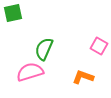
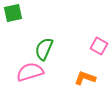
orange L-shape: moved 2 px right, 1 px down
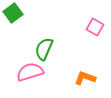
green square: rotated 24 degrees counterclockwise
pink square: moved 4 px left, 19 px up
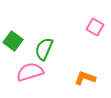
green square: moved 28 px down; rotated 18 degrees counterclockwise
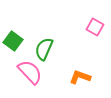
pink semicircle: rotated 64 degrees clockwise
orange L-shape: moved 5 px left, 1 px up
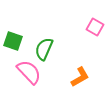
green square: rotated 18 degrees counterclockwise
pink semicircle: moved 1 px left
orange L-shape: rotated 130 degrees clockwise
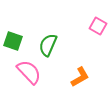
pink square: moved 3 px right, 1 px up
green semicircle: moved 4 px right, 4 px up
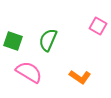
green semicircle: moved 5 px up
pink semicircle: rotated 16 degrees counterclockwise
orange L-shape: rotated 65 degrees clockwise
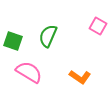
green semicircle: moved 4 px up
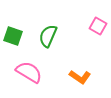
green square: moved 5 px up
